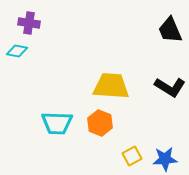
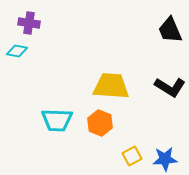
cyan trapezoid: moved 3 px up
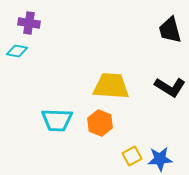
black trapezoid: rotated 8 degrees clockwise
blue star: moved 5 px left
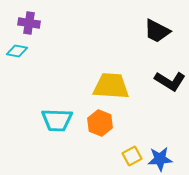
black trapezoid: moved 13 px left, 1 px down; rotated 48 degrees counterclockwise
black L-shape: moved 6 px up
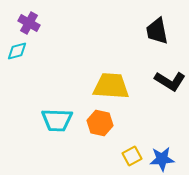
purple cross: rotated 20 degrees clockwise
black trapezoid: rotated 52 degrees clockwise
cyan diamond: rotated 25 degrees counterclockwise
orange hexagon: rotated 10 degrees counterclockwise
blue star: moved 2 px right
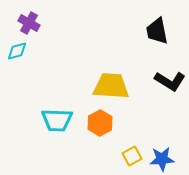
orange hexagon: rotated 20 degrees clockwise
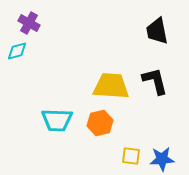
black L-shape: moved 15 px left; rotated 136 degrees counterclockwise
orange hexagon: rotated 15 degrees clockwise
yellow square: moved 1 px left; rotated 36 degrees clockwise
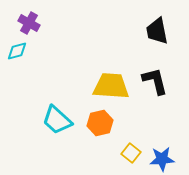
cyan trapezoid: rotated 40 degrees clockwise
yellow square: moved 3 px up; rotated 30 degrees clockwise
